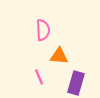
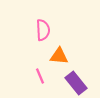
pink line: moved 1 px right, 1 px up
purple rectangle: rotated 55 degrees counterclockwise
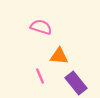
pink semicircle: moved 2 px left, 3 px up; rotated 70 degrees counterclockwise
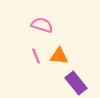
pink semicircle: moved 1 px right, 2 px up
pink line: moved 4 px left, 20 px up
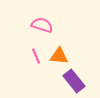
purple rectangle: moved 2 px left, 2 px up
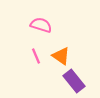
pink semicircle: moved 1 px left
orange triangle: moved 2 px right; rotated 30 degrees clockwise
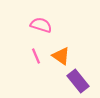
purple rectangle: moved 4 px right
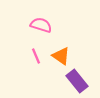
purple rectangle: moved 1 px left
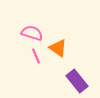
pink semicircle: moved 9 px left, 8 px down
orange triangle: moved 3 px left, 8 px up
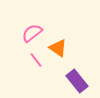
pink semicircle: rotated 55 degrees counterclockwise
pink line: moved 4 px down; rotated 14 degrees counterclockwise
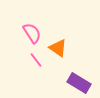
pink semicircle: rotated 95 degrees clockwise
purple rectangle: moved 2 px right, 2 px down; rotated 20 degrees counterclockwise
